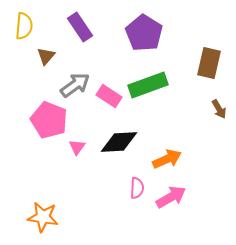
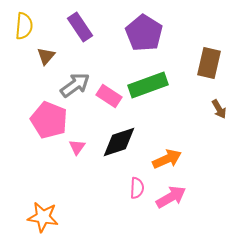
black diamond: rotated 15 degrees counterclockwise
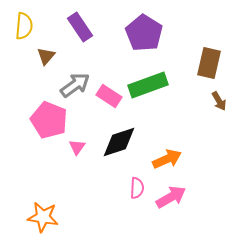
brown arrow: moved 8 px up
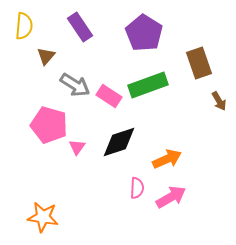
brown rectangle: moved 10 px left; rotated 32 degrees counterclockwise
gray arrow: rotated 68 degrees clockwise
pink pentagon: moved 5 px down; rotated 6 degrees counterclockwise
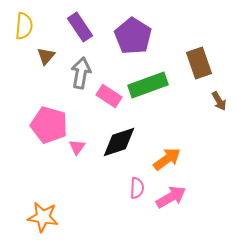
purple pentagon: moved 11 px left, 3 px down
gray arrow: moved 6 px right, 12 px up; rotated 112 degrees counterclockwise
orange arrow: rotated 12 degrees counterclockwise
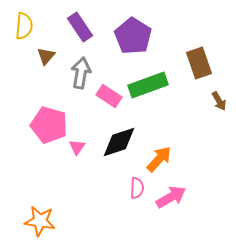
orange arrow: moved 8 px left; rotated 12 degrees counterclockwise
orange star: moved 3 px left, 4 px down
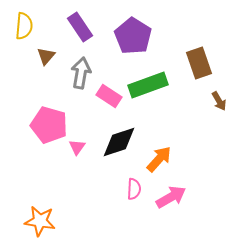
pink semicircle: moved 3 px left, 1 px down
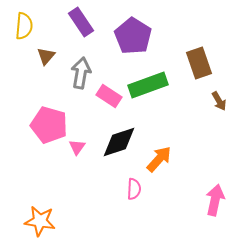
purple rectangle: moved 1 px right, 5 px up
pink arrow: moved 44 px right, 3 px down; rotated 48 degrees counterclockwise
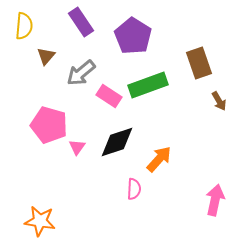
gray arrow: rotated 140 degrees counterclockwise
black diamond: moved 2 px left
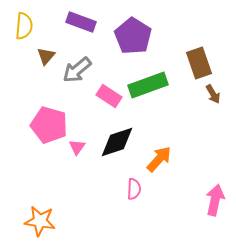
purple rectangle: rotated 36 degrees counterclockwise
gray arrow: moved 4 px left, 3 px up
brown arrow: moved 6 px left, 7 px up
